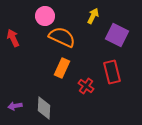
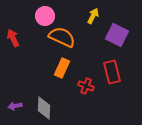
red cross: rotated 14 degrees counterclockwise
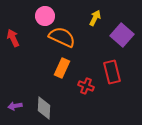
yellow arrow: moved 2 px right, 2 px down
purple square: moved 5 px right; rotated 15 degrees clockwise
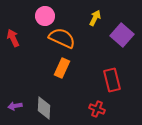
orange semicircle: moved 1 px down
red rectangle: moved 8 px down
red cross: moved 11 px right, 23 px down
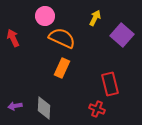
red rectangle: moved 2 px left, 4 px down
